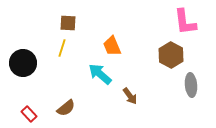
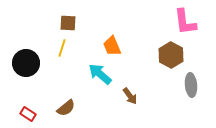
black circle: moved 3 px right
red rectangle: moved 1 px left; rotated 14 degrees counterclockwise
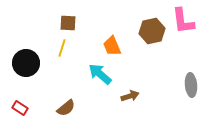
pink L-shape: moved 2 px left, 1 px up
brown hexagon: moved 19 px left, 24 px up; rotated 20 degrees clockwise
brown arrow: rotated 72 degrees counterclockwise
red rectangle: moved 8 px left, 6 px up
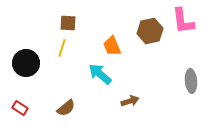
brown hexagon: moved 2 px left
gray ellipse: moved 4 px up
brown arrow: moved 5 px down
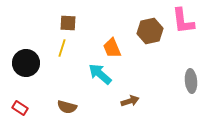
orange trapezoid: moved 2 px down
brown semicircle: moved 1 px right, 1 px up; rotated 54 degrees clockwise
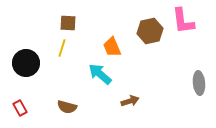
orange trapezoid: moved 1 px up
gray ellipse: moved 8 px right, 2 px down
red rectangle: rotated 28 degrees clockwise
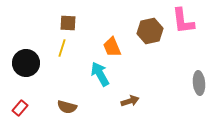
cyan arrow: rotated 20 degrees clockwise
red rectangle: rotated 70 degrees clockwise
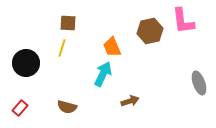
cyan arrow: moved 3 px right; rotated 55 degrees clockwise
gray ellipse: rotated 15 degrees counterclockwise
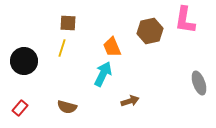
pink L-shape: moved 2 px right, 1 px up; rotated 16 degrees clockwise
black circle: moved 2 px left, 2 px up
